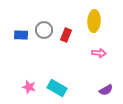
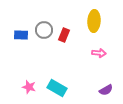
red rectangle: moved 2 px left
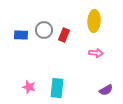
pink arrow: moved 3 px left
cyan rectangle: rotated 66 degrees clockwise
